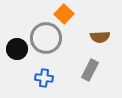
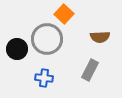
gray circle: moved 1 px right, 1 px down
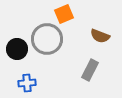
orange square: rotated 24 degrees clockwise
brown semicircle: moved 1 px up; rotated 24 degrees clockwise
blue cross: moved 17 px left, 5 px down; rotated 12 degrees counterclockwise
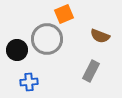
black circle: moved 1 px down
gray rectangle: moved 1 px right, 1 px down
blue cross: moved 2 px right, 1 px up
